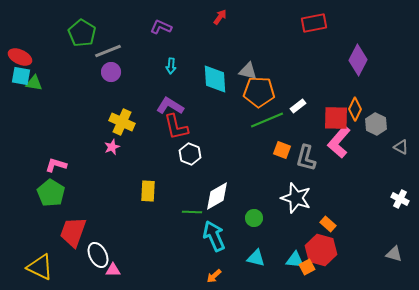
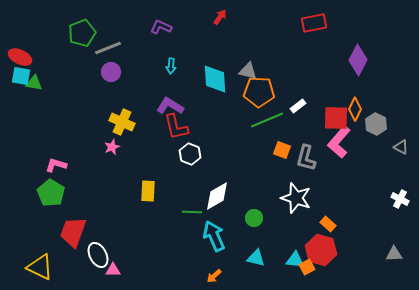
green pentagon at (82, 33): rotated 20 degrees clockwise
gray line at (108, 51): moved 3 px up
gray triangle at (394, 254): rotated 18 degrees counterclockwise
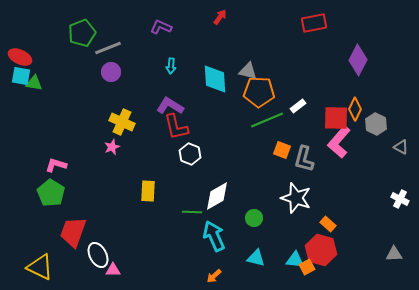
gray L-shape at (306, 158): moved 2 px left, 1 px down
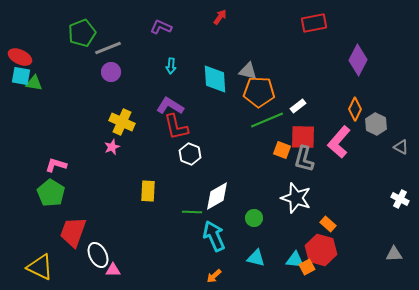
red square at (336, 118): moved 33 px left, 19 px down
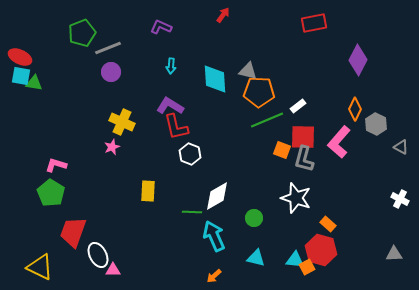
red arrow at (220, 17): moved 3 px right, 2 px up
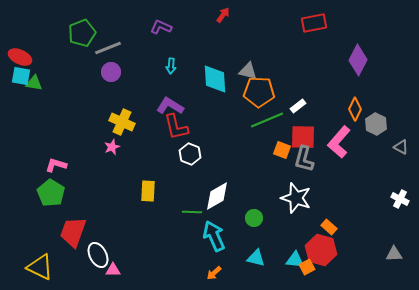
orange rectangle at (328, 224): moved 1 px right, 3 px down
orange arrow at (214, 276): moved 3 px up
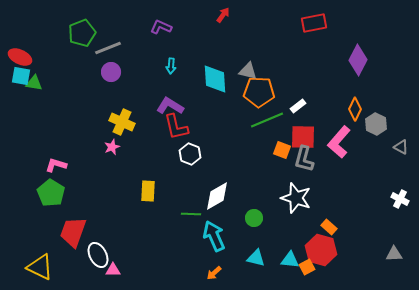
green line at (192, 212): moved 1 px left, 2 px down
cyan triangle at (295, 260): moved 5 px left
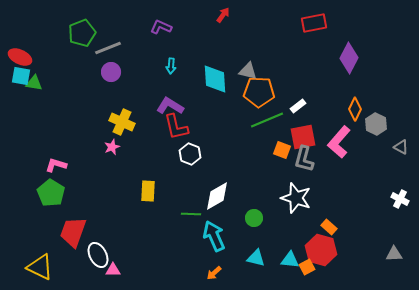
purple diamond at (358, 60): moved 9 px left, 2 px up
red square at (303, 137): rotated 12 degrees counterclockwise
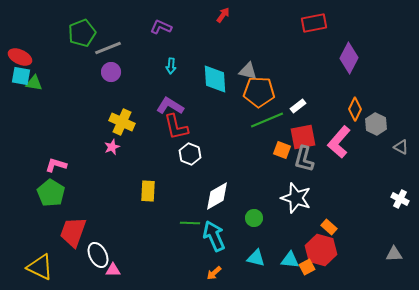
green line at (191, 214): moved 1 px left, 9 px down
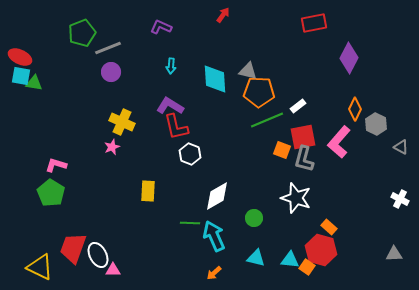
red trapezoid at (73, 232): moved 16 px down
orange square at (307, 267): rotated 28 degrees counterclockwise
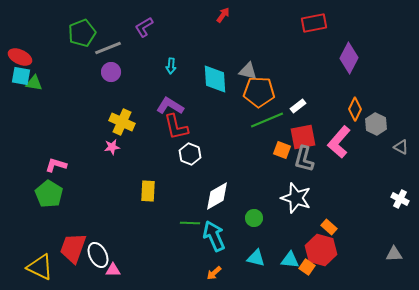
purple L-shape at (161, 27): moved 17 px left; rotated 55 degrees counterclockwise
pink star at (112, 147): rotated 14 degrees clockwise
green pentagon at (51, 193): moved 2 px left, 1 px down
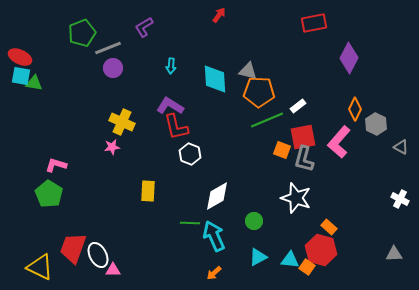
red arrow at (223, 15): moved 4 px left
purple circle at (111, 72): moved 2 px right, 4 px up
green circle at (254, 218): moved 3 px down
cyan triangle at (256, 258): moved 2 px right, 1 px up; rotated 42 degrees counterclockwise
